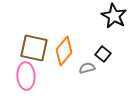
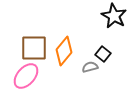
brown square: rotated 12 degrees counterclockwise
gray semicircle: moved 3 px right, 1 px up
pink ellipse: rotated 44 degrees clockwise
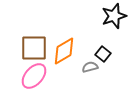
black star: rotated 25 degrees clockwise
orange diamond: rotated 20 degrees clockwise
pink ellipse: moved 8 px right
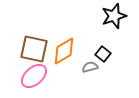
brown square: moved 1 px down; rotated 12 degrees clockwise
pink ellipse: rotated 8 degrees clockwise
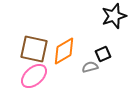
black square: rotated 28 degrees clockwise
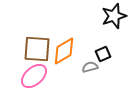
brown square: moved 3 px right; rotated 8 degrees counterclockwise
